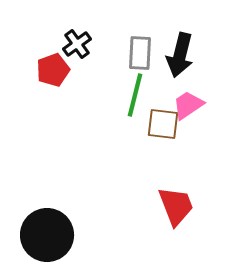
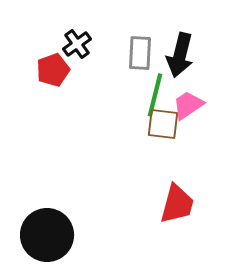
green line: moved 20 px right
red trapezoid: moved 1 px right, 2 px up; rotated 36 degrees clockwise
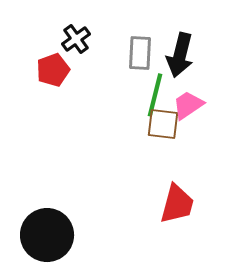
black cross: moved 1 px left, 5 px up
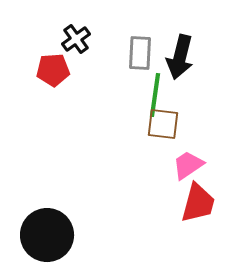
black arrow: moved 2 px down
red pentagon: rotated 16 degrees clockwise
green line: rotated 6 degrees counterclockwise
pink trapezoid: moved 60 px down
red trapezoid: moved 21 px right, 1 px up
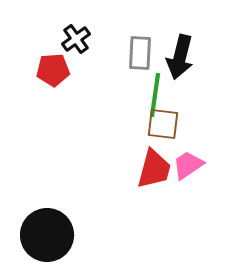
red trapezoid: moved 44 px left, 34 px up
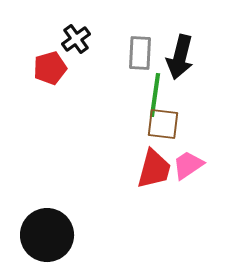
red pentagon: moved 3 px left, 2 px up; rotated 12 degrees counterclockwise
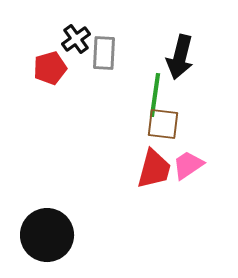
gray rectangle: moved 36 px left
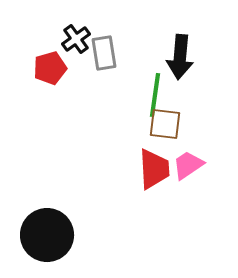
gray rectangle: rotated 12 degrees counterclockwise
black arrow: rotated 9 degrees counterclockwise
brown square: moved 2 px right
red trapezoid: rotated 18 degrees counterclockwise
